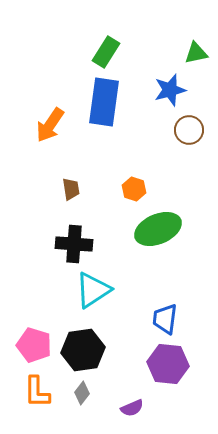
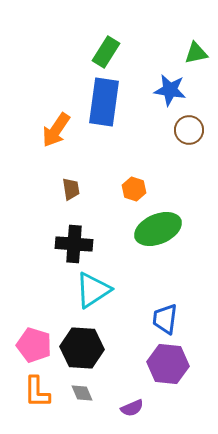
blue star: rotated 24 degrees clockwise
orange arrow: moved 6 px right, 5 px down
black hexagon: moved 1 px left, 2 px up; rotated 12 degrees clockwise
gray diamond: rotated 60 degrees counterclockwise
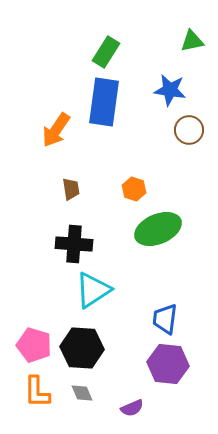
green triangle: moved 4 px left, 12 px up
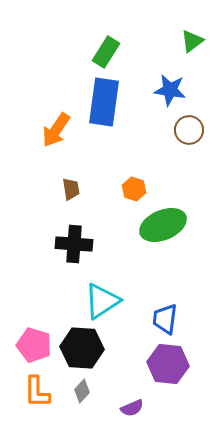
green triangle: rotated 25 degrees counterclockwise
green ellipse: moved 5 px right, 4 px up
cyan triangle: moved 9 px right, 11 px down
gray diamond: moved 2 px up; rotated 65 degrees clockwise
